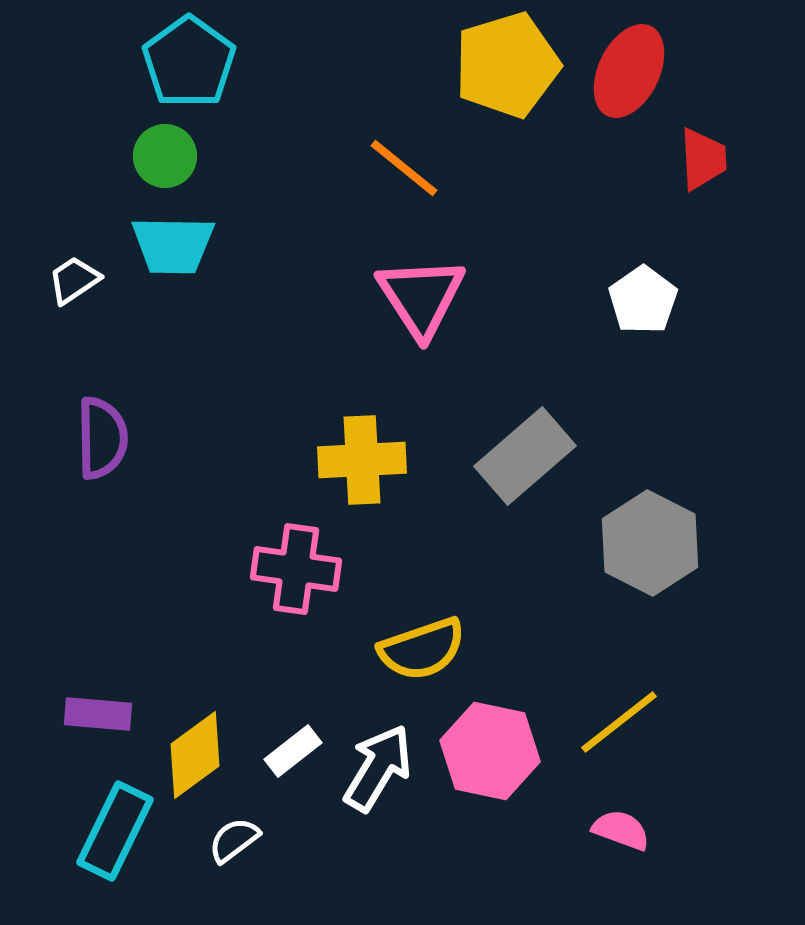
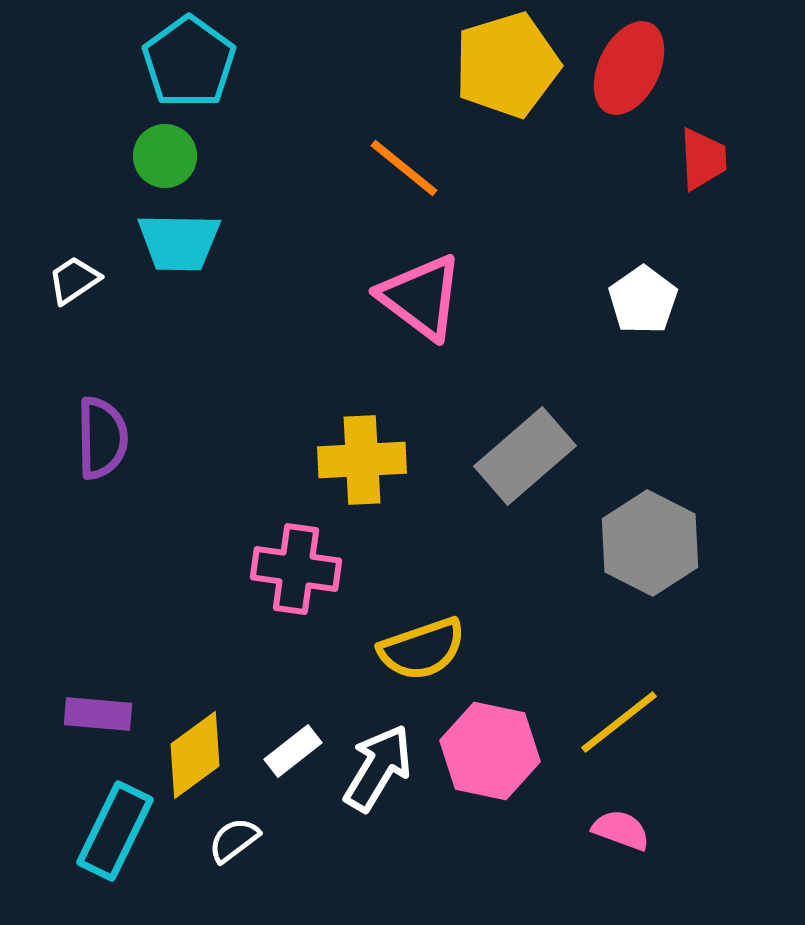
red ellipse: moved 3 px up
cyan trapezoid: moved 6 px right, 3 px up
pink triangle: rotated 20 degrees counterclockwise
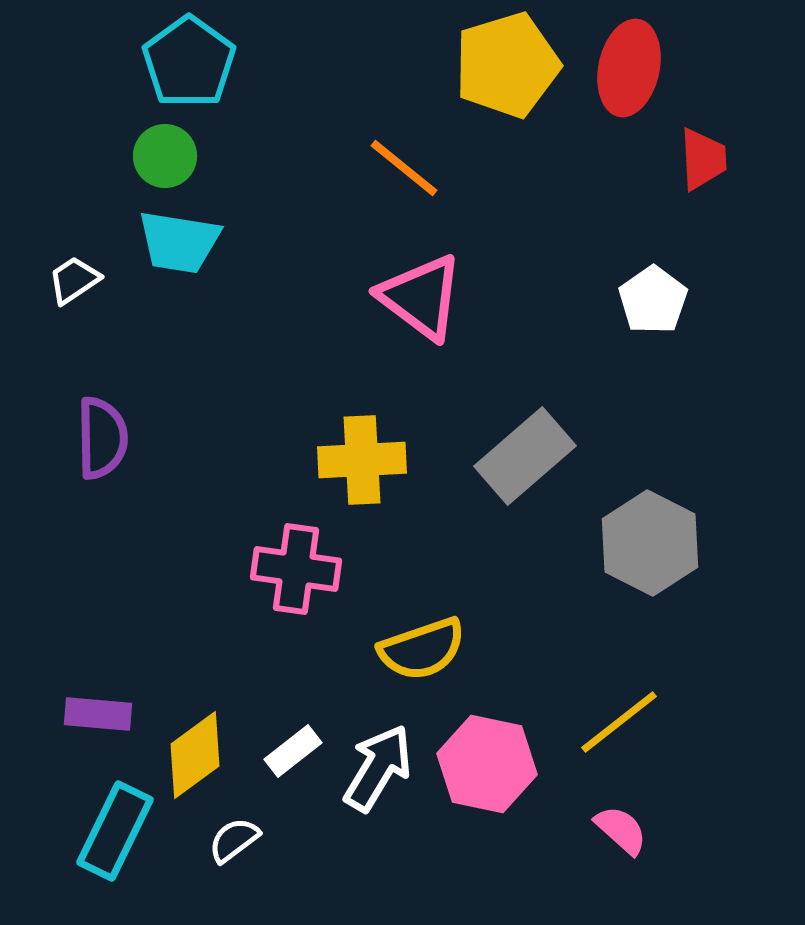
red ellipse: rotated 14 degrees counterclockwise
cyan trapezoid: rotated 8 degrees clockwise
white pentagon: moved 10 px right
pink hexagon: moved 3 px left, 13 px down
pink semicircle: rotated 22 degrees clockwise
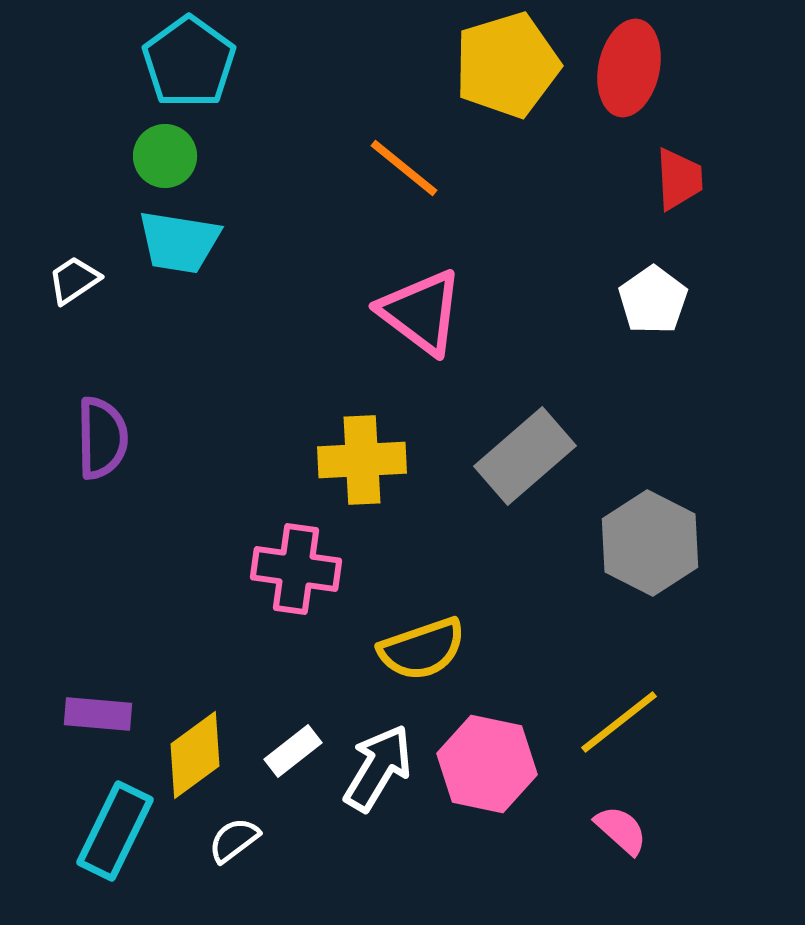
red trapezoid: moved 24 px left, 20 px down
pink triangle: moved 15 px down
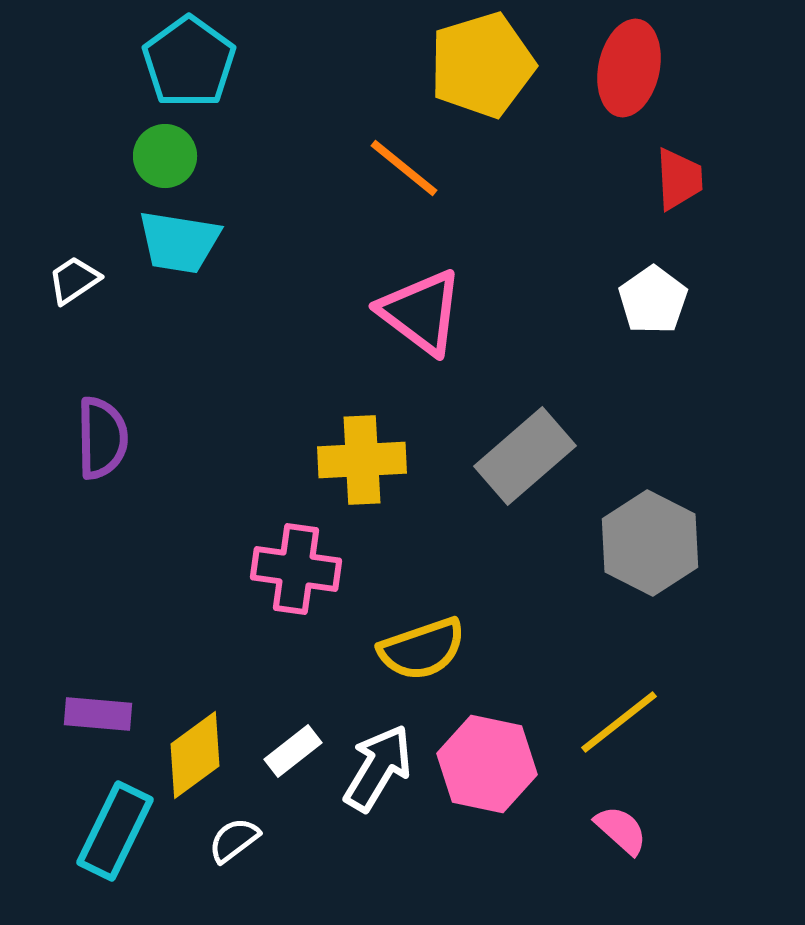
yellow pentagon: moved 25 px left
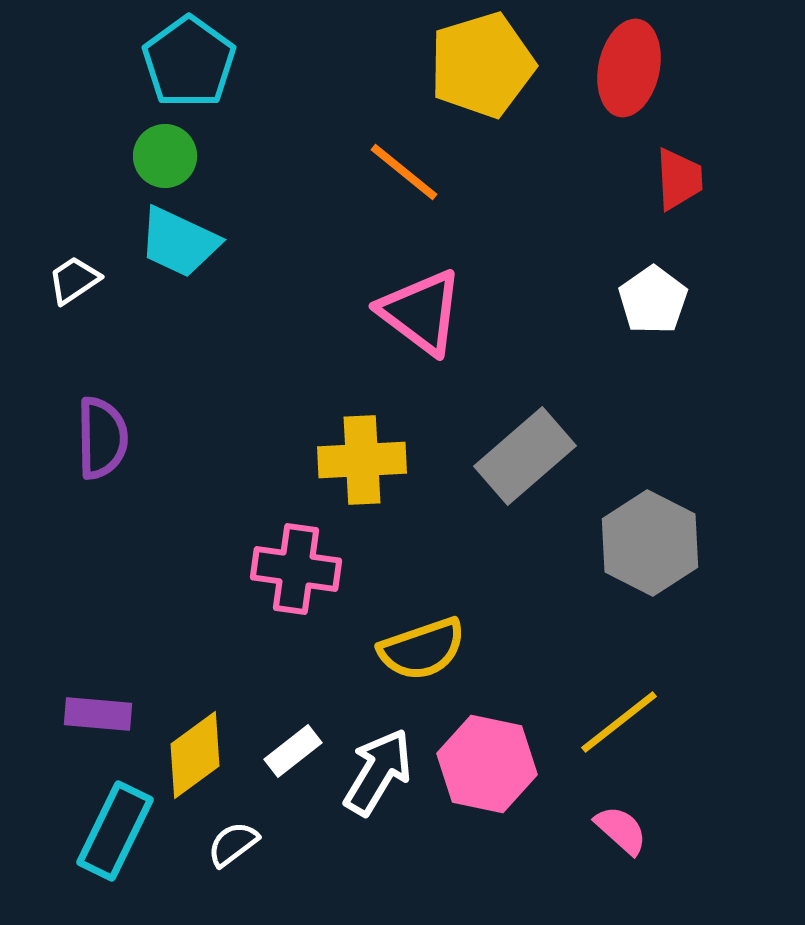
orange line: moved 4 px down
cyan trapezoid: rotated 16 degrees clockwise
white arrow: moved 4 px down
white semicircle: moved 1 px left, 4 px down
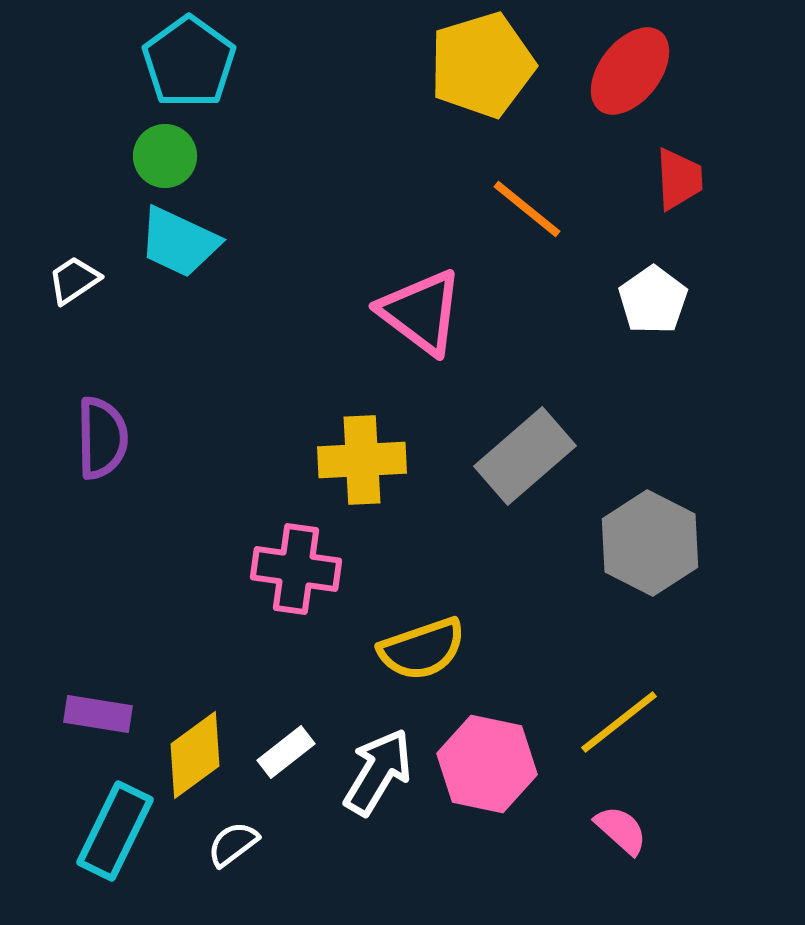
red ellipse: moved 1 px right, 3 px down; rotated 26 degrees clockwise
orange line: moved 123 px right, 37 px down
purple rectangle: rotated 4 degrees clockwise
white rectangle: moved 7 px left, 1 px down
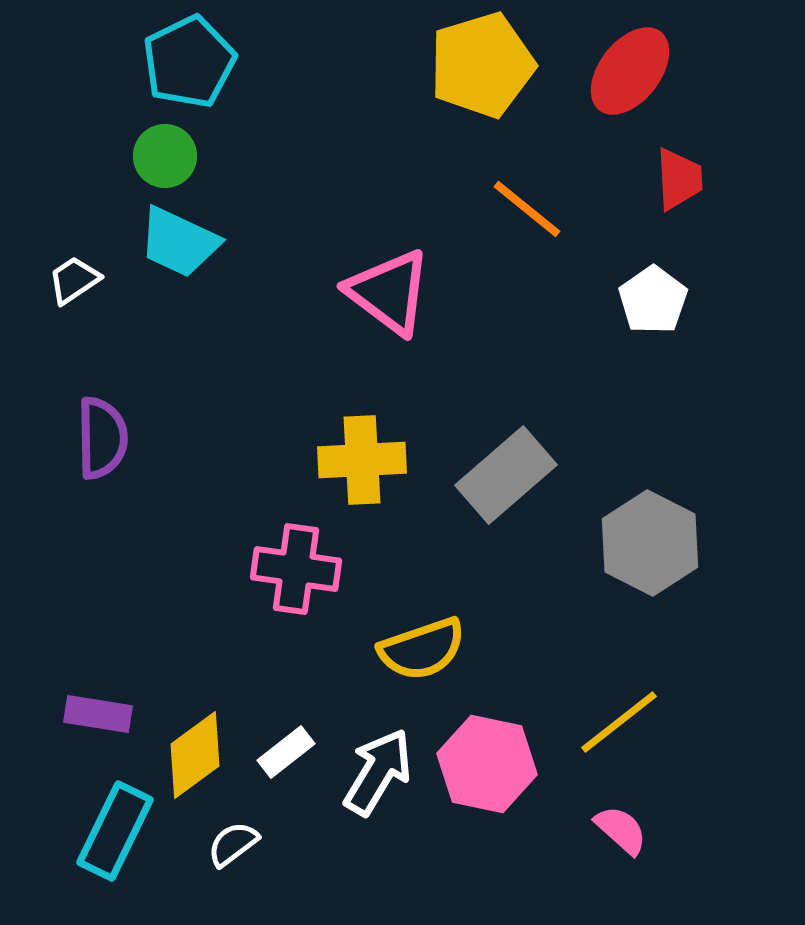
cyan pentagon: rotated 10 degrees clockwise
pink triangle: moved 32 px left, 20 px up
gray rectangle: moved 19 px left, 19 px down
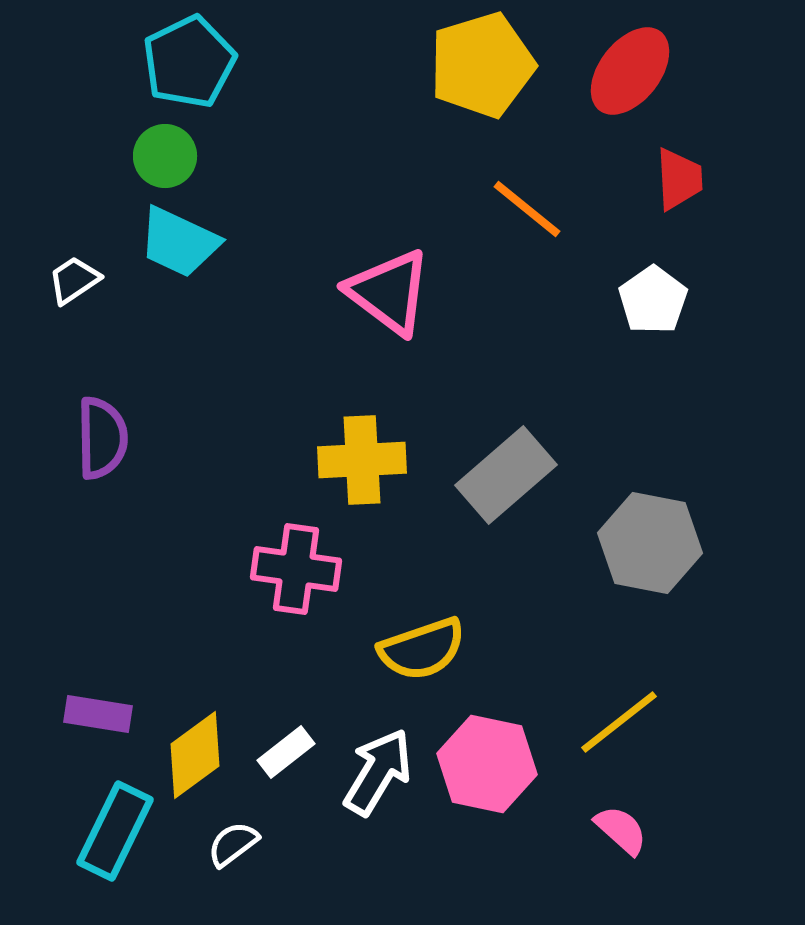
gray hexagon: rotated 16 degrees counterclockwise
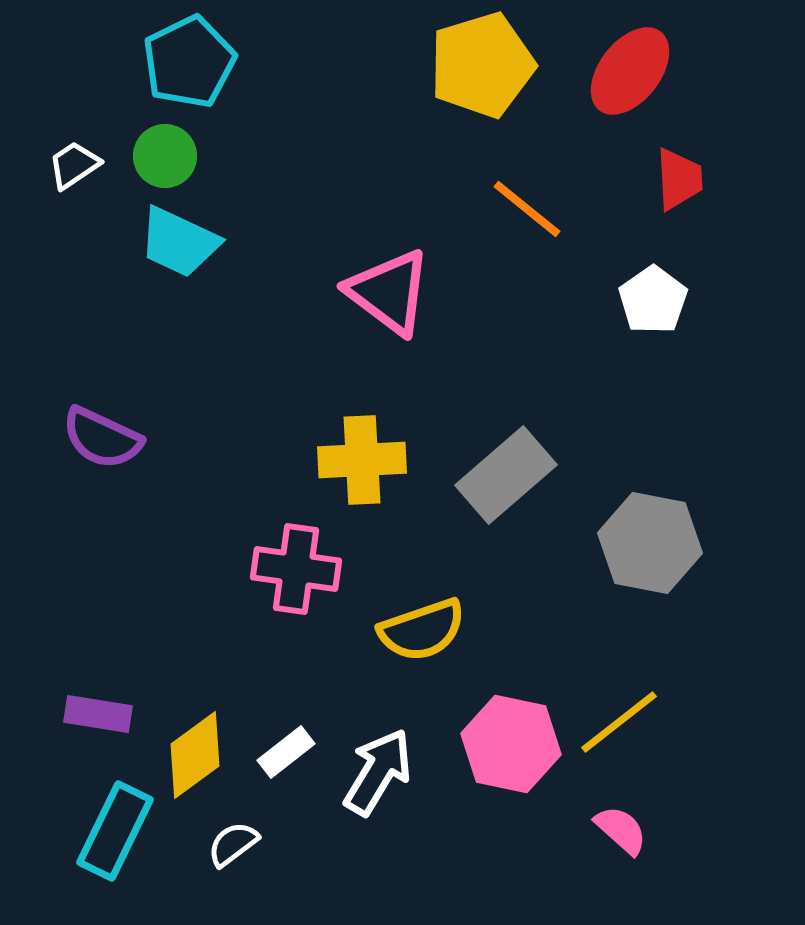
white trapezoid: moved 115 px up
purple semicircle: rotated 116 degrees clockwise
yellow semicircle: moved 19 px up
pink hexagon: moved 24 px right, 20 px up
